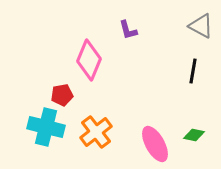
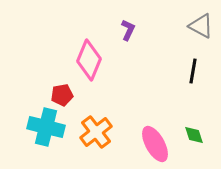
purple L-shape: rotated 140 degrees counterclockwise
green diamond: rotated 60 degrees clockwise
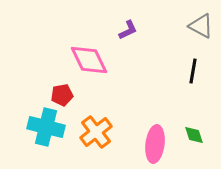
purple L-shape: rotated 40 degrees clockwise
pink diamond: rotated 48 degrees counterclockwise
pink ellipse: rotated 36 degrees clockwise
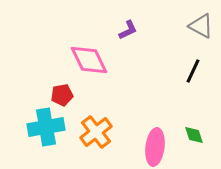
black line: rotated 15 degrees clockwise
cyan cross: rotated 24 degrees counterclockwise
pink ellipse: moved 3 px down
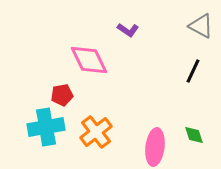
purple L-shape: rotated 60 degrees clockwise
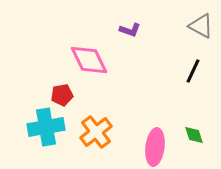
purple L-shape: moved 2 px right; rotated 15 degrees counterclockwise
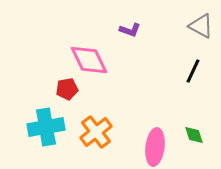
red pentagon: moved 5 px right, 6 px up
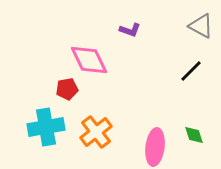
black line: moved 2 px left; rotated 20 degrees clockwise
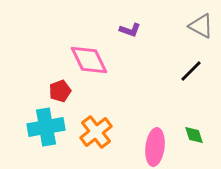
red pentagon: moved 7 px left, 2 px down; rotated 10 degrees counterclockwise
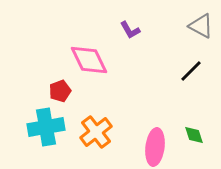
purple L-shape: rotated 40 degrees clockwise
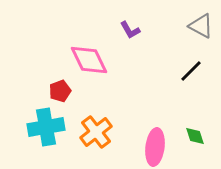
green diamond: moved 1 px right, 1 px down
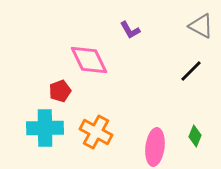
cyan cross: moved 1 px left, 1 px down; rotated 9 degrees clockwise
orange cross: rotated 24 degrees counterclockwise
green diamond: rotated 40 degrees clockwise
